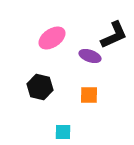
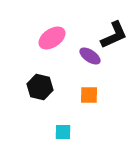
purple ellipse: rotated 15 degrees clockwise
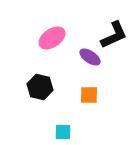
purple ellipse: moved 1 px down
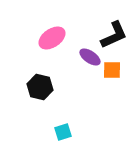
orange square: moved 23 px right, 25 px up
cyan square: rotated 18 degrees counterclockwise
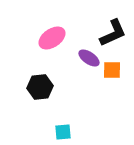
black L-shape: moved 1 px left, 2 px up
purple ellipse: moved 1 px left, 1 px down
black hexagon: rotated 20 degrees counterclockwise
cyan square: rotated 12 degrees clockwise
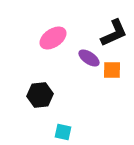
black L-shape: moved 1 px right
pink ellipse: moved 1 px right
black hexagon: moved 8 px down
cyan square: rotated 18 degrees clockwise
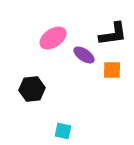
black L-shape: moved 1 px left, 1 px down; rotated 16 degrees clockwise
purple ellipse: moved 5 px left, 3 px up
black hexagon: moved 8 px left, 6 px up
cyan square: moved 1 px up
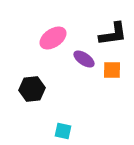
purple ellipse: moved 4 px down
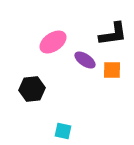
pink ellipse: moved 4 px down
purple ellipse: moved 1 px right, 1 px down
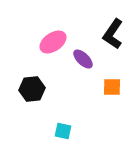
black L-shape: rotated 132 degrees clockwise
purple ellipse: moved 2 px left, 1 px up; rotated 10 degrees clockwise
orange square: moved 17 px down
